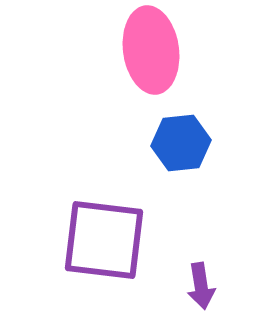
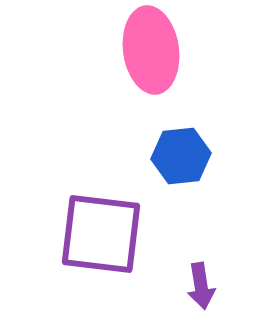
blue hexagon: moved 13 px down
purple square: moved 3 px left, 6 px up
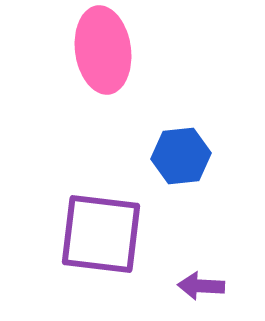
pink ellipse: moved 48 px left
purple arrow: rotated 102 degrees clockwise
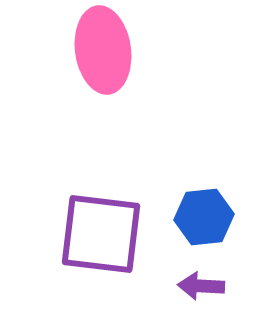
blue hexagon: moved 23 px right, 61 px down
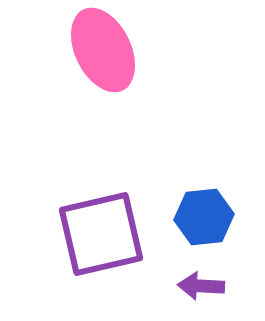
pink ellipse: rotated 18 degrees counterclockwise
purple square: rotated 20 degrees counterclockwise
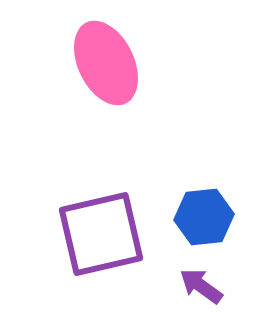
pink ellipse: moved 3 px right, 13 px down
purple arrow: rotated 33 degrees clockwise
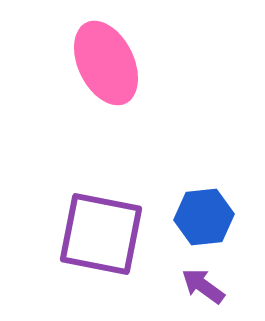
purple square: rotated 24 degrees clockwise
purple arrow: moved 2 px right
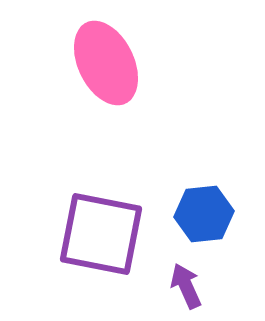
blue hexagon: moved 3 px up
purple arrow: moved 17 px left; rotated 30 degrees clockwise
